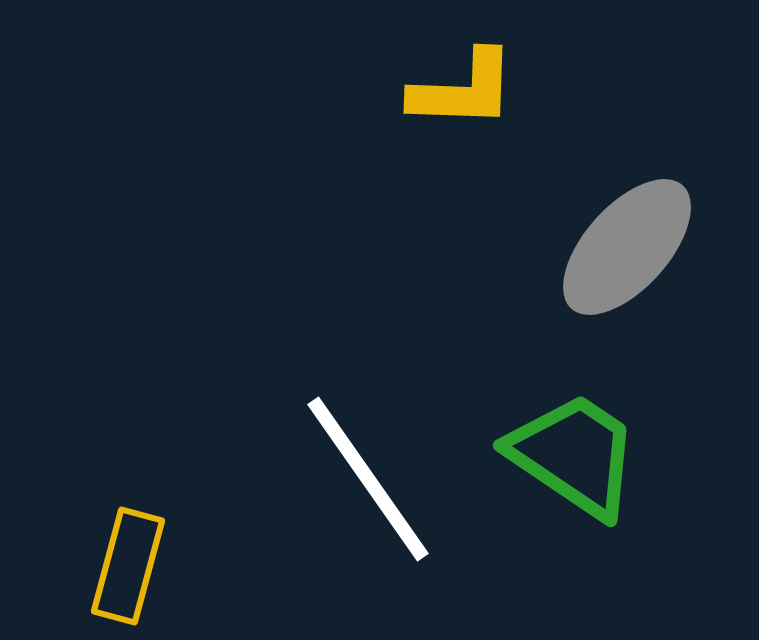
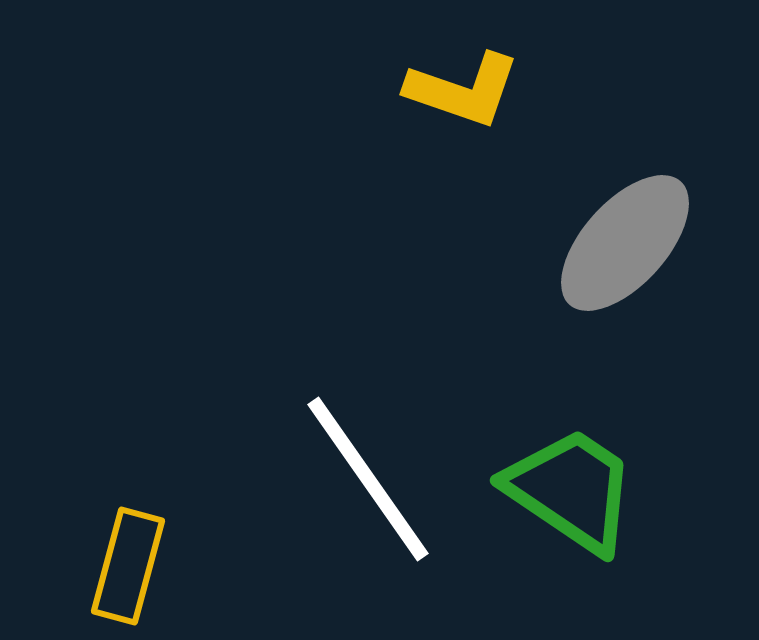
yellow L-shape: rotated 17 degrees clockwise
gray ellipse: moved 2 px left, 4 px up
green trapezoid: moved 3 px left, 35 px down
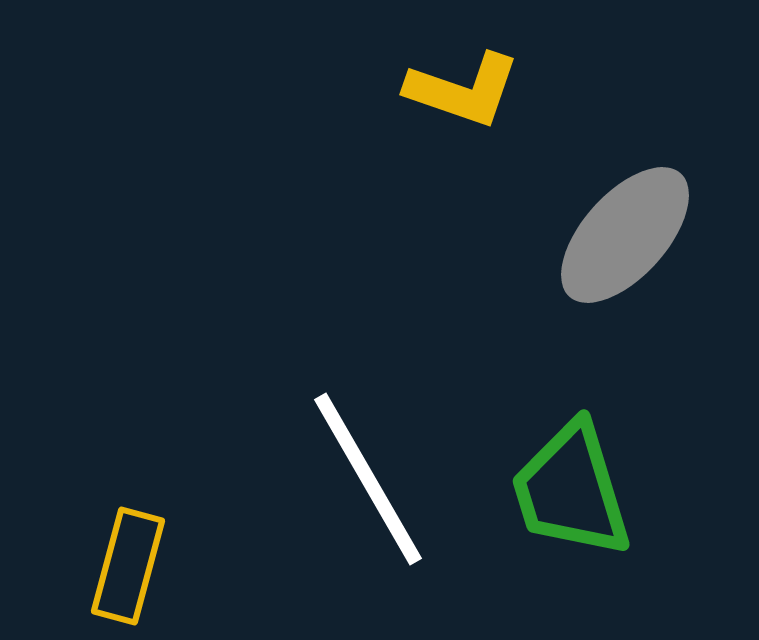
gray ellipse: moved 8 px up
white line: rotated 5 degrees clockwise
green trapezoid: rotated 141 degrees counterclockwise
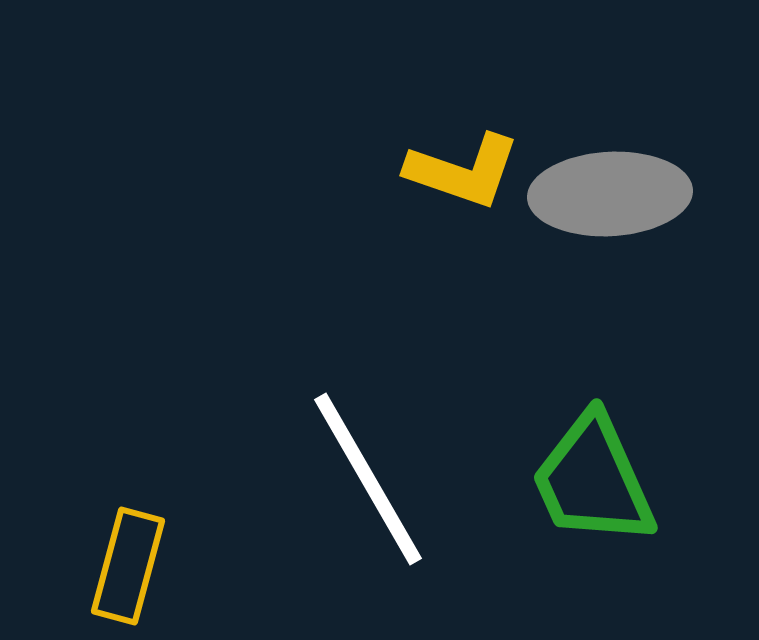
yellow L-shape: moved 81 px down
gray ellipse: moved 15 px left, 41 px up; rotated 45 degrees clockwise
green trapezoid: moved 22 px right, 10 px up; rotated 7 degrees counterclockwise
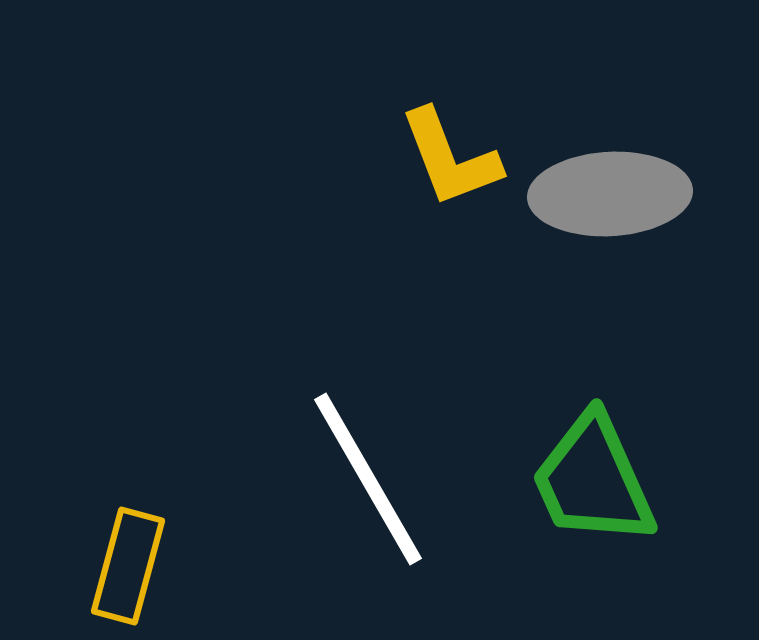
yellow L-shape: moved 13 px left, 13 px up; rotated 50 degrees clockwise
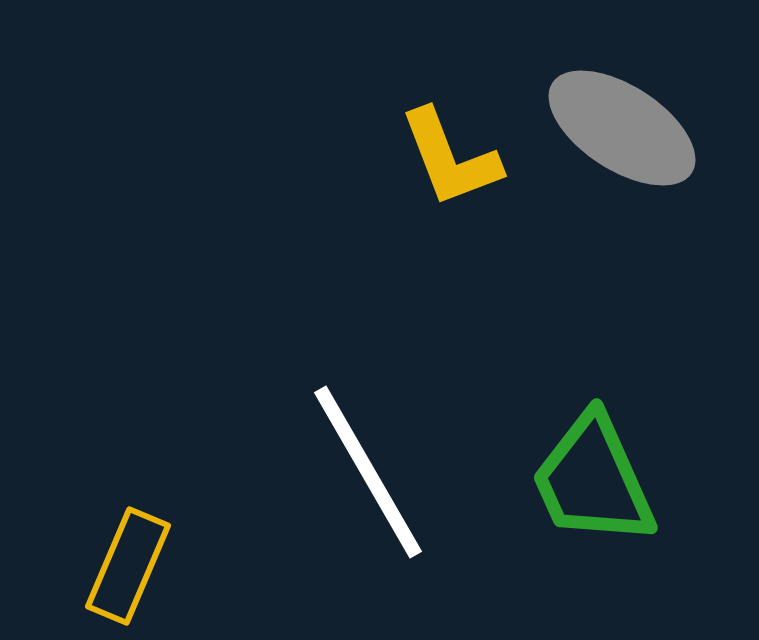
gray ellipse: moved 12 px right, 66 px up; rotated 36 degrees clockwise
white line: moved 7 px up
yellow rectangle: rotated 8 degrees clockwise
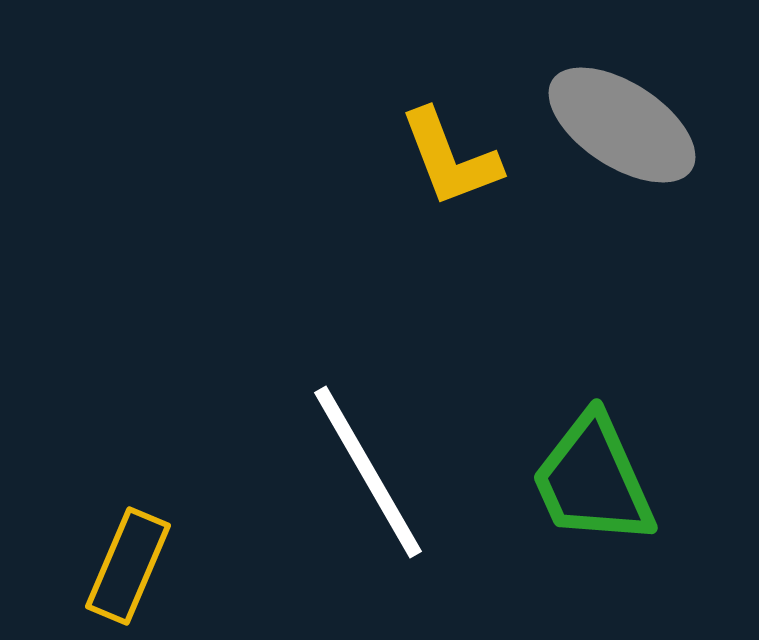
gray ellipse: moved 3 px up
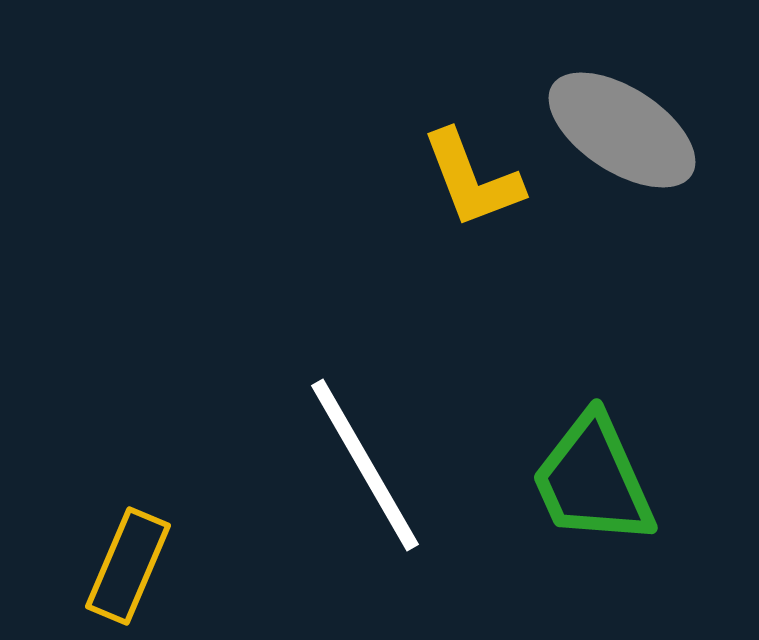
gray ellipse: moved 5 px down
yellow L-shape: moved 22 px right, 21 px down
white line: moved 3 px left, 7 px up
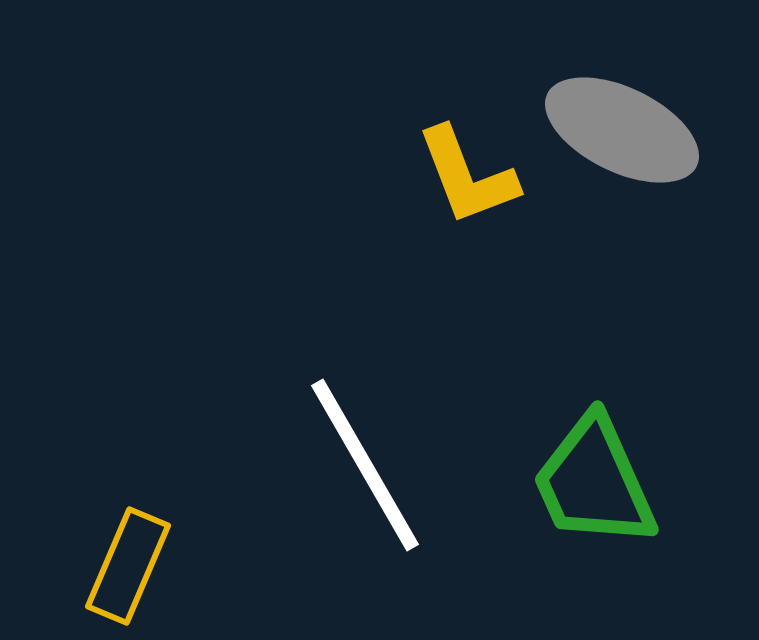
gray ellipse: rotated 7 degrees counterclockwise
yellow L-shape: moved 5 px left, 3 px up
green trapezoid: moved 1 px right, 2 px down
